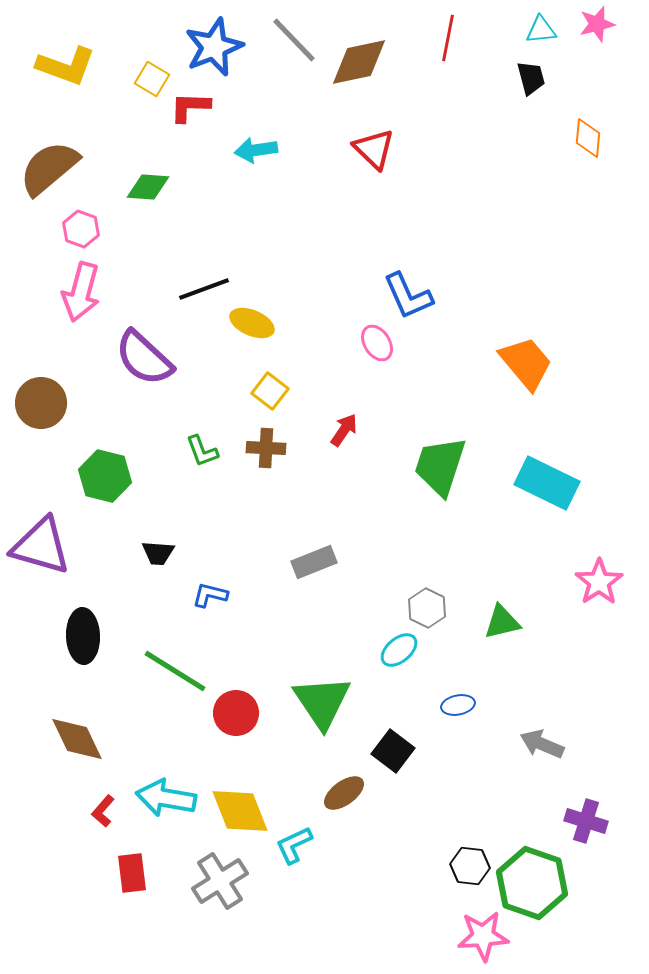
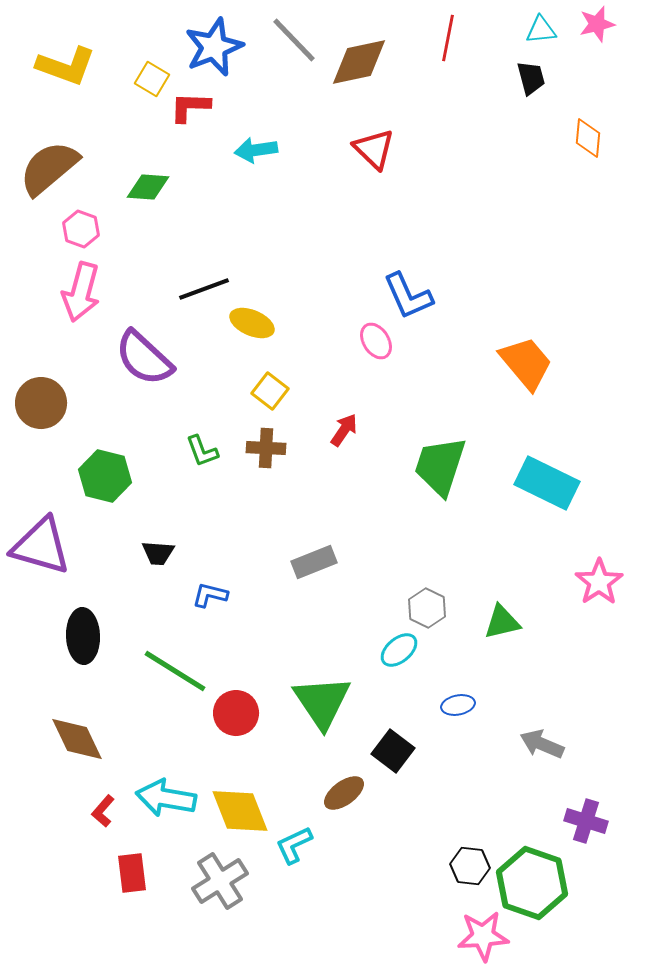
pink ellipse at (377, 343): moved 1 px left, 2 px up
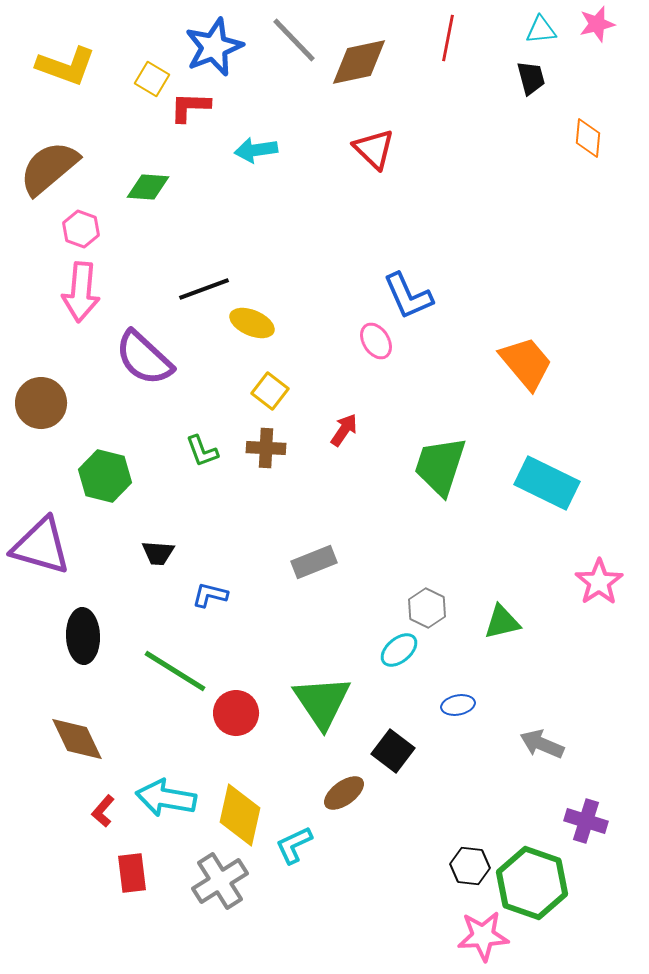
pink arrow at (81, 292): rotated 10 degrees counterclockwise
yellow diamond at (240, 811): moved 4 px down; rotated 34 degrees clockwise
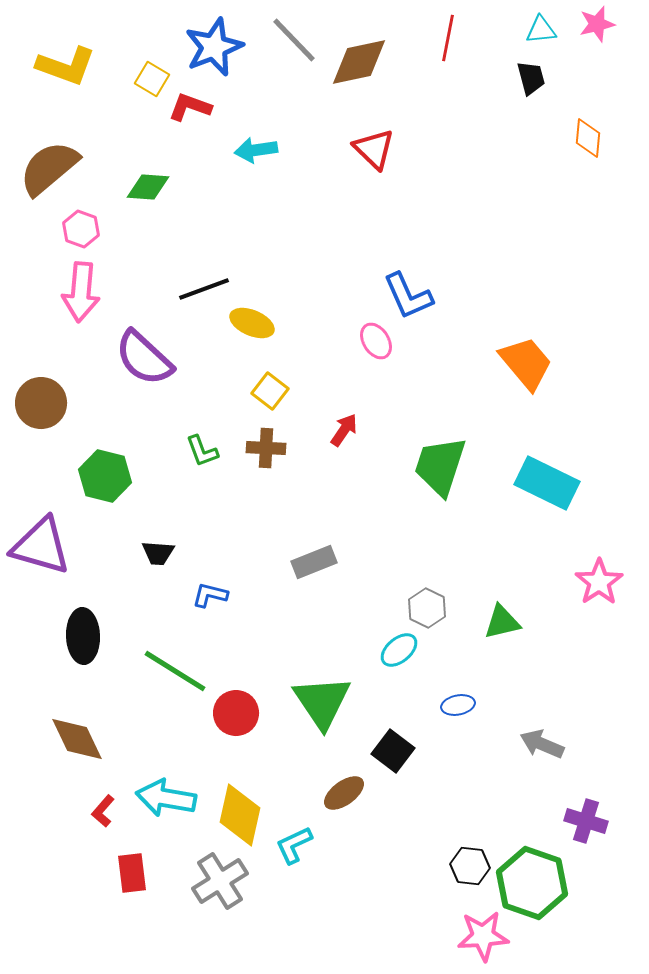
red L-shape at (190, 107): rotated 18 degrees clockwise
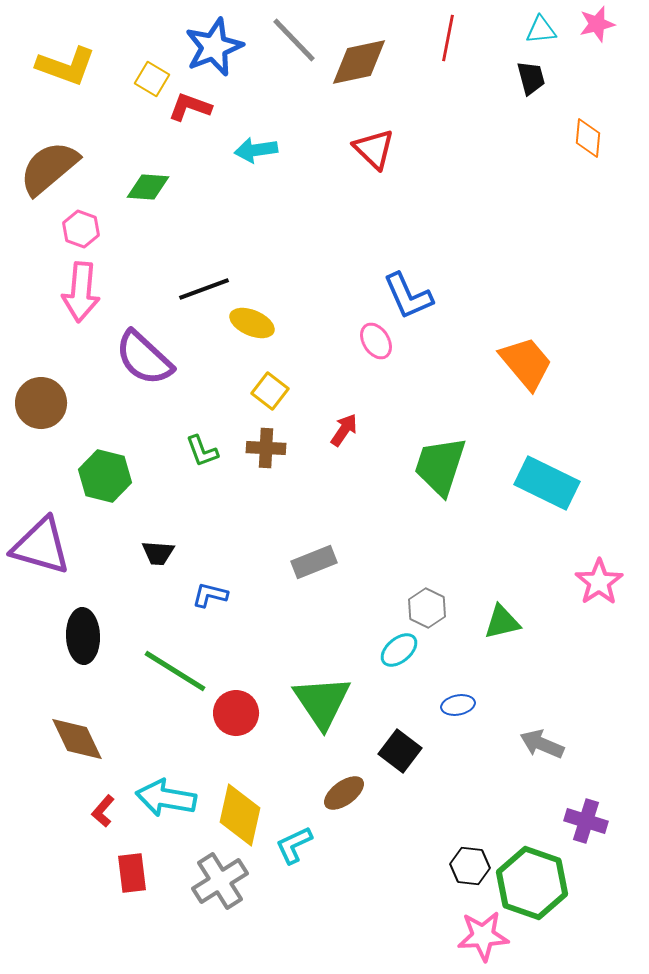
black square at (393, 751): moved 7 px right
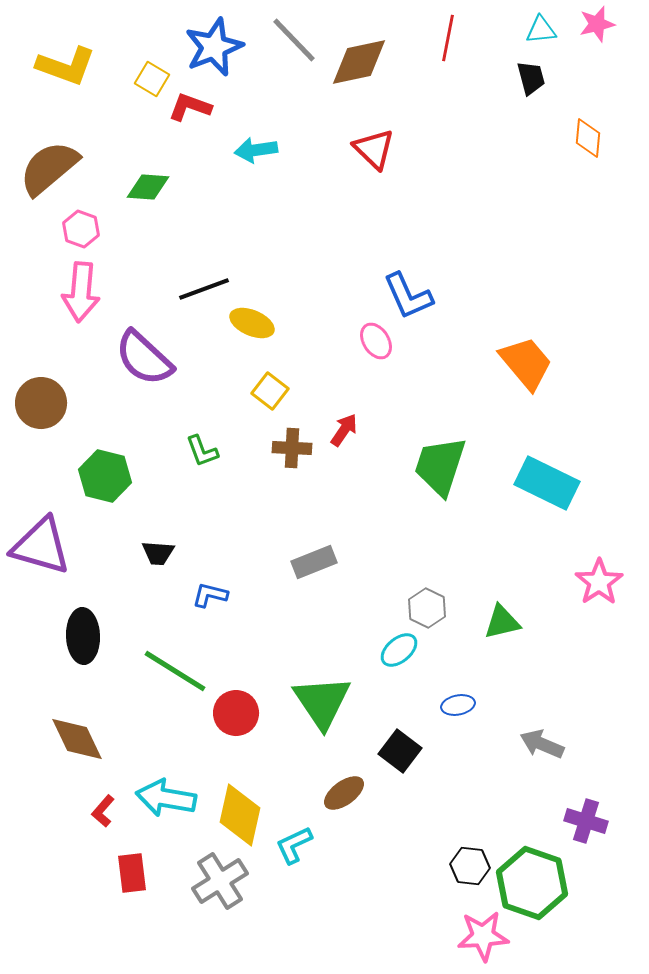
brown cross at (266, 448): moved 26 px right
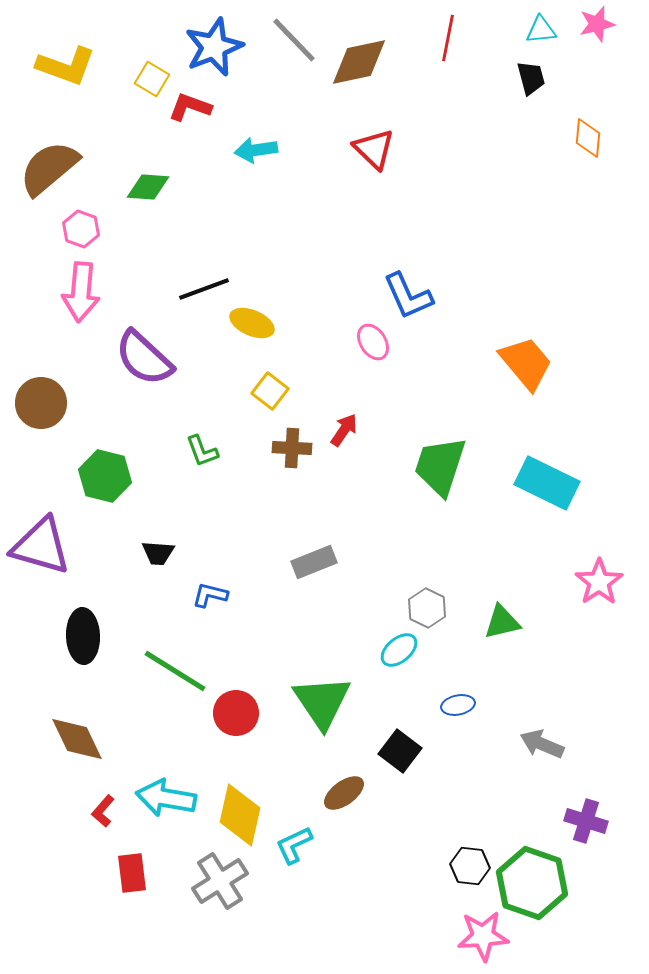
pink ellipse at (376, 341): moved 3 px left, 1 px down
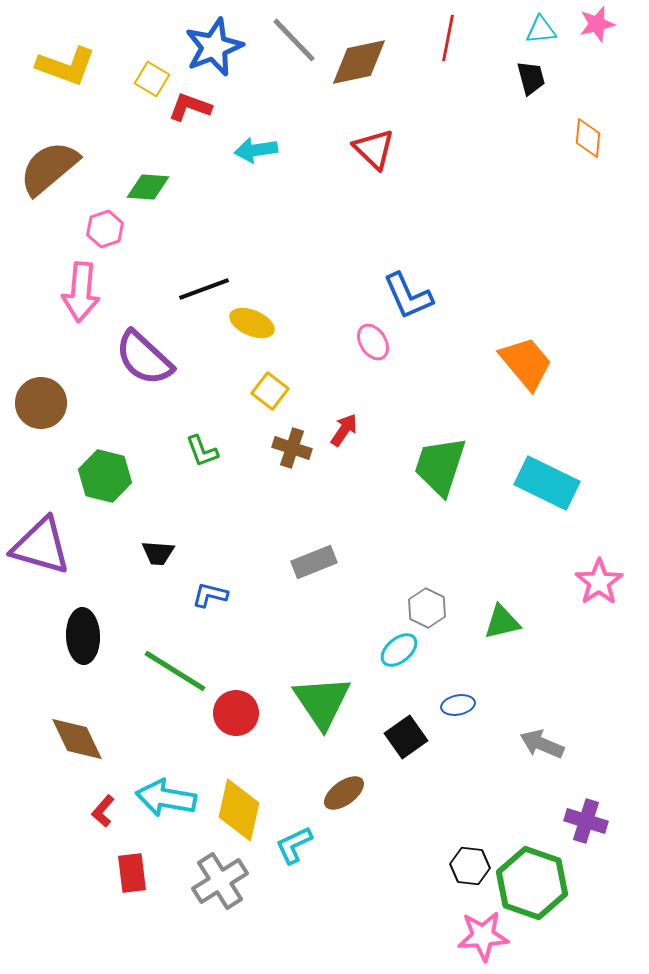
pink hexagon at (81, 229): moved 24 px right; rotated 21 degrees clockwise
brown cross at (292, 448): rotated 15 degrees clockwise
black square at (400, 751): moved 6 px right, 14 px up; rotated 18 degrees clockwise
yellow diamond at (240, 815): moved 1 px left, 5 px up
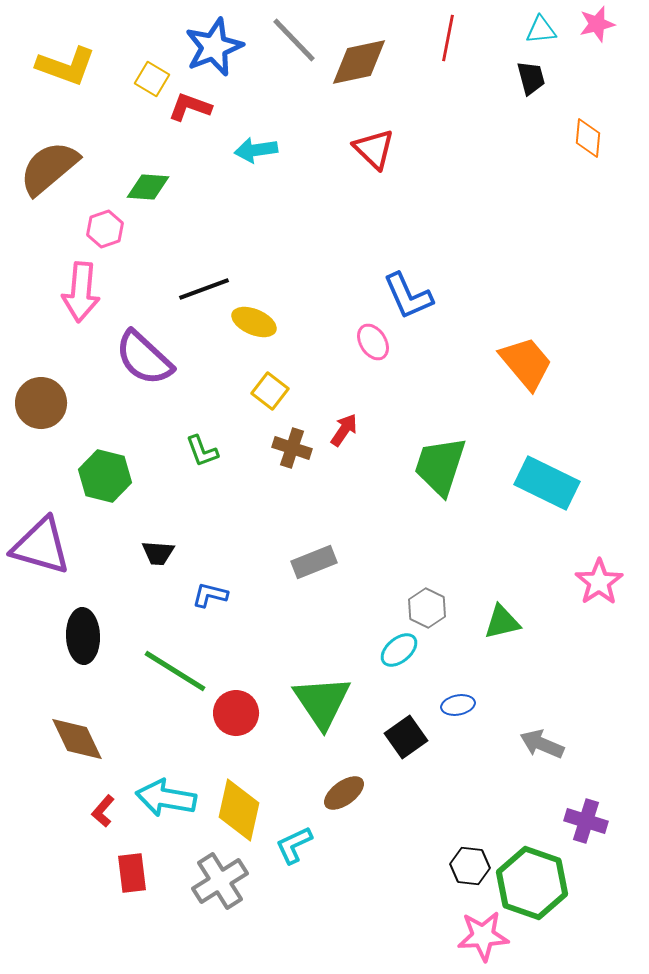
yellow ellipse at (252, 323): moved 2 px right, 1 px up
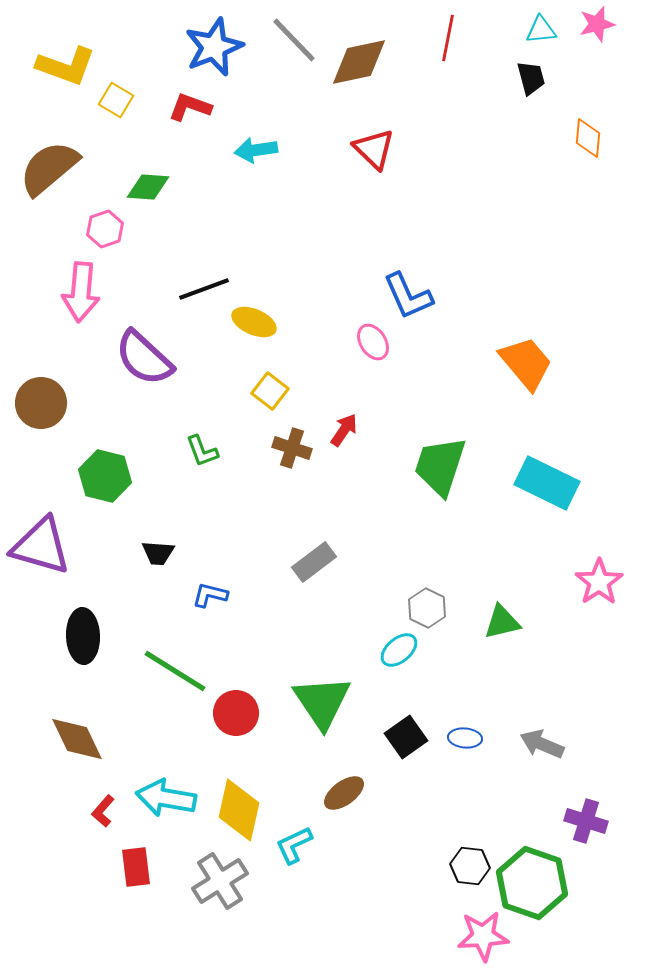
yellow square at (152, 79): moved 36 px left, 21 px down
gray rectangle at (314, 562): rotated 15 degrees counterclockwise
blue ellipse at (458, 705): moved 7 px right, 33 px down; rotated 16 degrees clockwise
red rectangle at (132, 873): moved 4 px right, 6 px up
